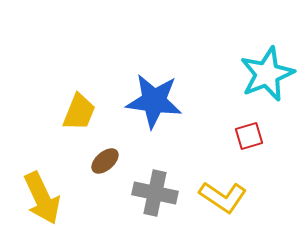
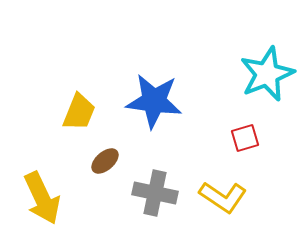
red square: moved 4 px left, 2 px down
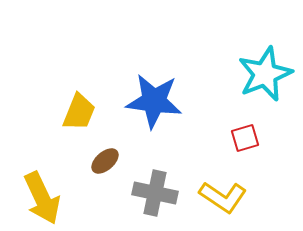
cyan star: moved 2 px left
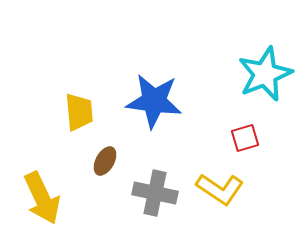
yellow trapezoid: rotated 27 degrees counterclockwise
brown ellipse: rotated 20 degrees counterclockwise
yellow L-shape: moved 3 px left, 8 px up
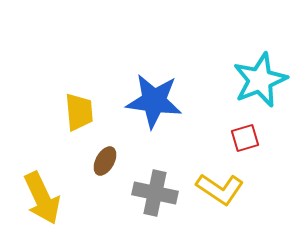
cyan star: moved 5 px left, 6 px down
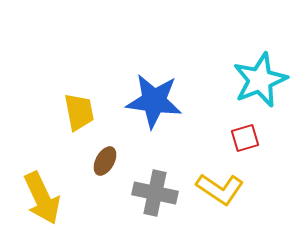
yellow trapezoid: rotated 6 degrees counterclockwise
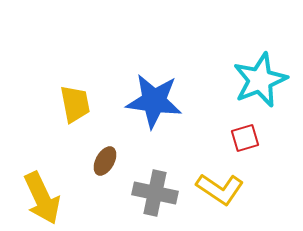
yellow trapezoid: moved 4 px left, 8 px up
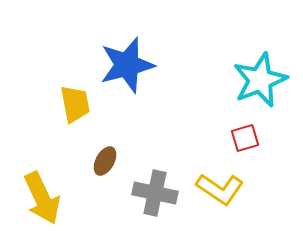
blue star: moved 27 px left, 36 px up; rotated 22 degrees counterclockwise
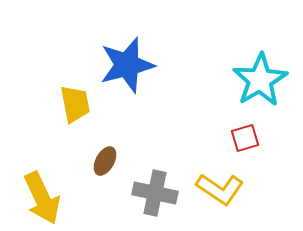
cyan star: rotated 8 degrees counterclockwise
